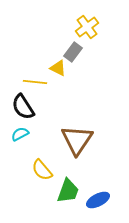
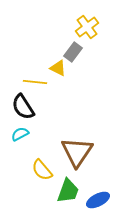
brown triangle: moved 12 px down
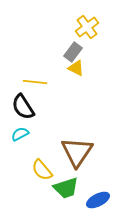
yellow triangle: moved 18 px right
green trapezoid: moved 2 px left, 3 px up; rotated 52 degrees clockwise
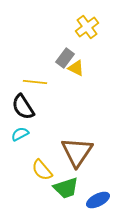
gray rectangle: moved 8 px left, 6 px down
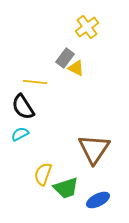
brown triangle: moved 17 px right, 3 px up
yellow semicircle: moved 1 px right, 4 px down; rotated 60 degrees clockwise
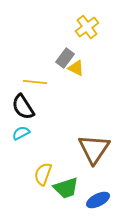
cyan semicircle: moved 1 px right, 1 px up
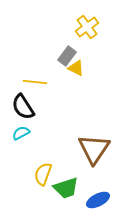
gray rectangle: moved 2 px right, 2 px up
